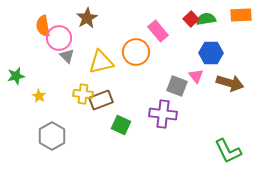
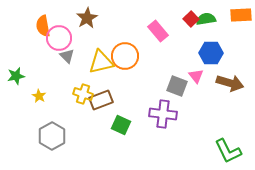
orange circle: moved 11 px left, 4 px down
yellow cross: rotated 12 degrees clockwise
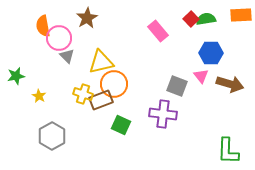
orange circle: moved 11 px left, 28 px down
pink triangle: moved 5 px right
brown arrow: moved 1 px down
green L-shape: rotated 28 degrees clockwise
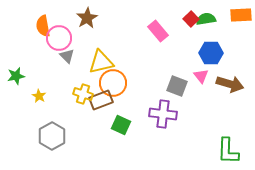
orange circle: moved 1 px left, 1 px up
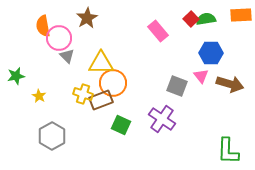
yellow triangle: moved 1 px down; rotated 12 degrees clockwise
purple cross: moved 1 px left, 5 px down; rotated 28 degrees clockwise
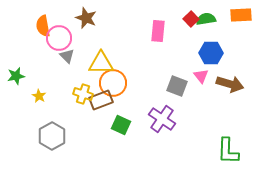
brown star: moved 1 px left; rotated 20 degrees counterclockwise
pink rectangle: rotated 45 degrees clockwise
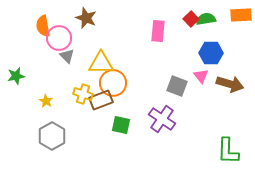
yellow star: moved 7 px right, 5 px down
green square: rotated 12 degrees counterclockwise
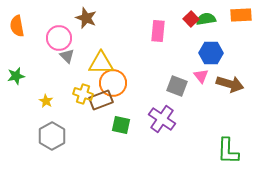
orange semicircle: moved 26 px left
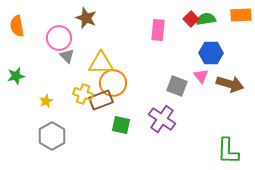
pink rectangle: moved 1 px up
yellow star: rotated 16 degrees clockwise
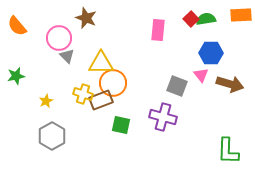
orange semicircle: rotated 30 degrees counterclockwise
pink triangle: moved 1 px up
purple cross: moved 1 px right, 2 px up; rotated 20 degrees counterclockwise
